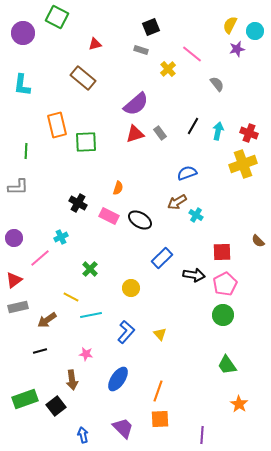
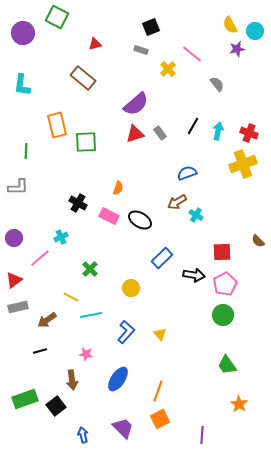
yellow semicircle at (230, 25): rotated 54 degrees counterclockwise
orange square at (160, 419): rotated 24 degrees counterclockwise
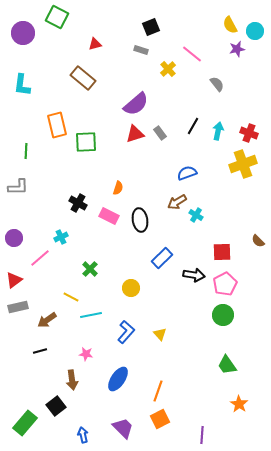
black ellipse at (140, 220): rotated 50 degrees clockwise
green rectangle at (25, 399): moved 24 px down; rotated 30 degrees counterclockwise
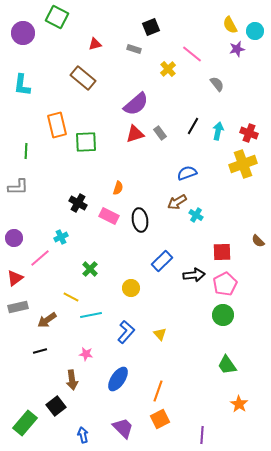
gray rectangle at (141, 50): moved 7 px left, 1 px up
blue rectangle at (162, 258): moved 3 px down
black arrow at (194, 275): rotated 15 degrees counterclockwise
red triangle at (14, 280): moved 1 px right, 2 px up
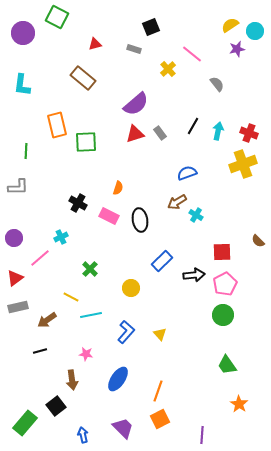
yellow semicircle at (230, 25): rotated 84 degrees clockwise
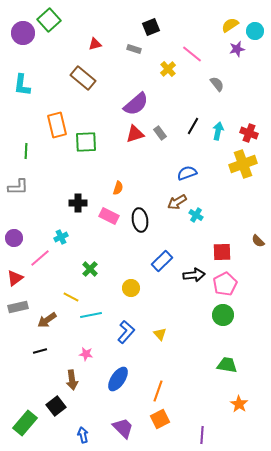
green square at (57, 17): moved 8 px left, 3 px down; rotated 20 degrees clockwise
black cross at (78, 203): rotated 30 degrees counterclockwise
green trapezoid at (227, 365): rotated 135 degrees clockwise
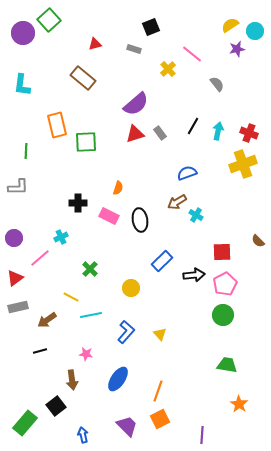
purple trapezoid at (123, 428): moved 4 px right, 2 px up
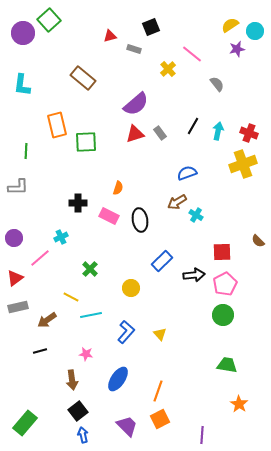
red triangle at (95, 44): moved 15 px right, 8 px up
black square at (56, 406): moved 22 px right, 5 px down
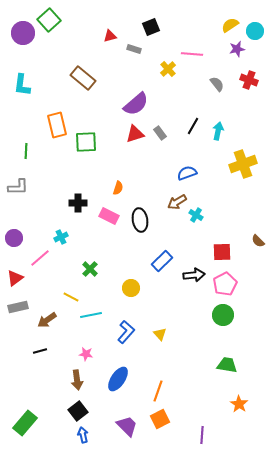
pink line at (192, 54): rotated 35 degrees counterclockwise
red cross at (249, 133): moved 53 px up
brown arrow at (72, 380): moved 5 px right
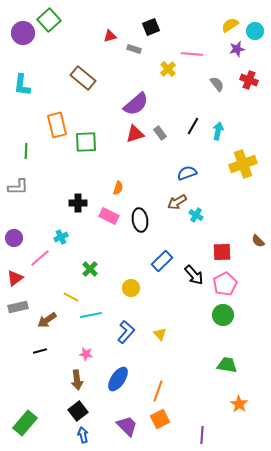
black arrow at (194, 275): rotated 55 degrees clockwise
